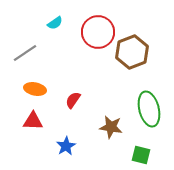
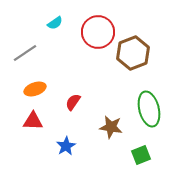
brown hexagon: moved 1 px right, 1 px down
orange ellipse: rotated 30 degrees counterclockwise
red semicircle: moved 2 px down
green square: rotated 36 degrees counterclockwise
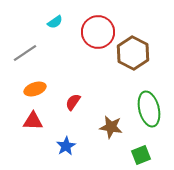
cyan semicircle: moved 1 px up
brown hexagon: rotated 12 degrees counterclockwise
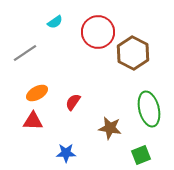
orange ellipse: moved 2 px right, 4 px down; rotated 10 degrees counterclockwise
brown star: moved 1 px left, 1 px down
blue star: moved 7 px down; rotated 30 degrees clockwise
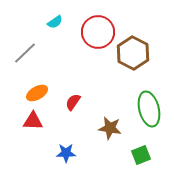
gray line: rotated 10 degrees counterclockwise
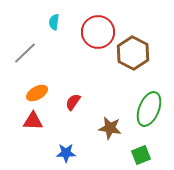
cyan semicircle: moved 1 px left; rotated 133 degrees clockwise
green ellipse: rotated 36 degrees clockwise
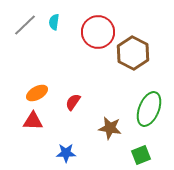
gray line: moved 28 px up
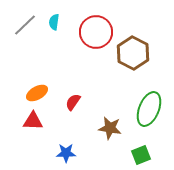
red circle: moved 2 px left
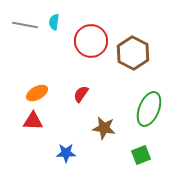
gray line: rotated 55 degrees clockwise
red circle: moved 5 px left, 9 px down
red semicircle: moved 8 px right, 8 px up
brown star: moved 6 px left
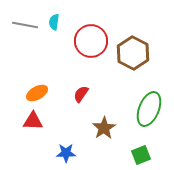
brown star: rotated 30 degrees clockwise
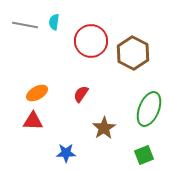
green square: moved 3 px right
